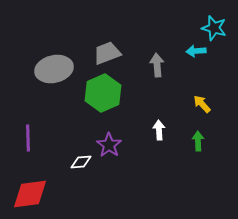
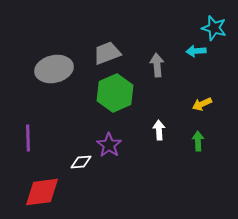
green hexagon: moved 12 px right
yellow arrow: rotated 72 degrees counterclockwise
red diamond: moved 12 px right, 2 px up
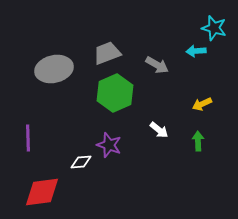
gray arrow: rotated 125 degrees clockwise
white arrow: rotated 132 degrees clockwise
purple star: rotated 15 degrees counterclockwise
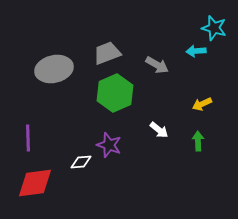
red diamond: moved 7 px left, 9 px up
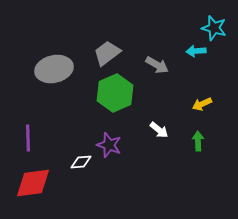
gray trapezoid: rotated 16 degrees counterclockwise
red diamond: moved 2 px left
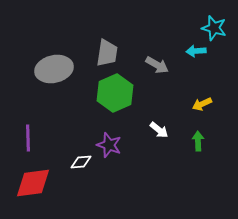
gray trapezoid: rotated 136 degrees clockwise
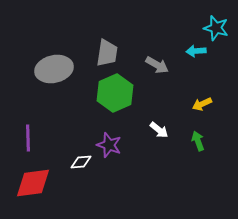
cyan star: moved 2 px right
green arrow: rotated 18 degrees counterclockwise
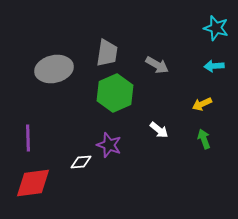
cyan arrow: moved 18 px right, 15 px down
green arrow: moved 6 px right, 2 px up
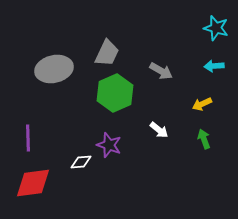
gray trapezoid: rotated 16 degrees clockwise
gray arrow: moved 4 px right, 6 px down
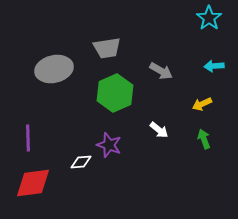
cyan star: moved 7 px left, 10 px up; rotated 20 degrees clockwise
gray trapezoid: moved 5 px up; rotated 56 degrees clockwise
